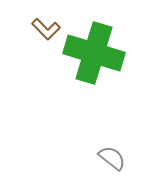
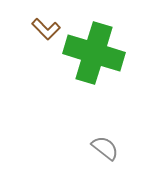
gray semicircle: moved 7 px left, 10 px up
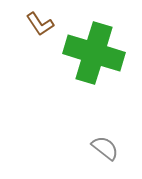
brown L-shape: moved 6 px left, 5 px up; rotated 12 degrees clockwise
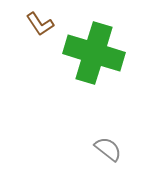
gray semicircle: moved 3 px right, 1 px down
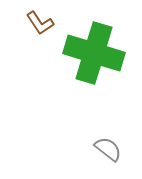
brown L-shape: moved 1 px up
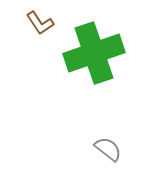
green cross: rotated 36 degrees counterclockwise
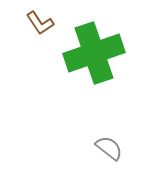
gray semicircle: moved 1 px right, 1 px up
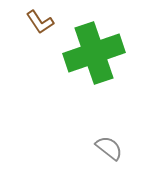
brown L-shape: moved 1 px up
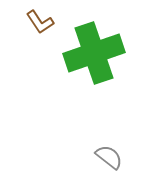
gray semicircle: moved 9 px down
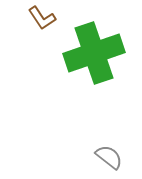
brown L-shape: moved 2 px right, 4 px up
